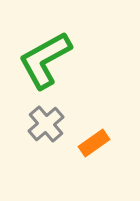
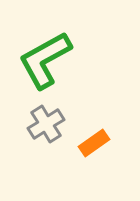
gray cross: rotated 9 degrees clockwise
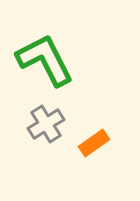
green L-shape: rotated 92 degrees clockwise
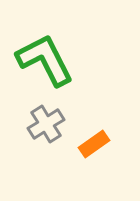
orange rectangle: moved 1 px down
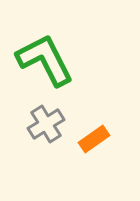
orange rectangle: moved 5 px up
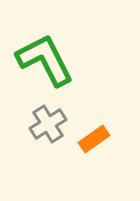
gray cross: moved 2 px right
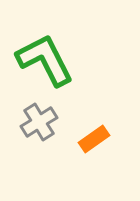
gray cross: moved 9 px left, 2 px up
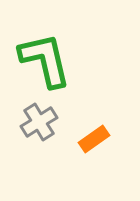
green L-shape: rotated 14 degrees clockwise
